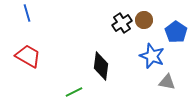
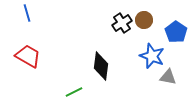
gray triangle: moved 1 px right, 5 px up
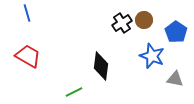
gray triangle: moved 7 px right, 2 px down
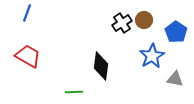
blue line: rotated 36 degrees clockwise
blue star: rotated 20 degrees clockwise
green line: rotated 24 degrees clockwise
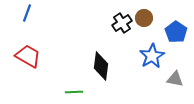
brown circle: moved 2 px up
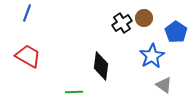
gray triangle: moved 11 px left, 6 px down; rotated 24 degrees clockwise
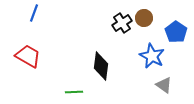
blue line: moved 7 px right
blue star: rotated 15 degrees counterclockwise
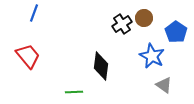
black cross: moved 1 px down
red trapezoid: rotated 20 degrees clockwise
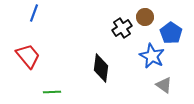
brown circle: moved 1 px right, 1 px up
black cross: moved 4 px down
blue pentagon: moved 5 px left, 1 px down
black diamond: moved 2 px down
green line: moved 22 px left
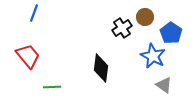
blue star: moved 1 px right
green line: moved 5 px up
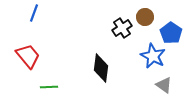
green line: moved 3 px left
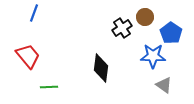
blue star: rotated 25 degrees counterclockwise
